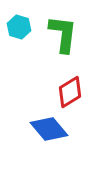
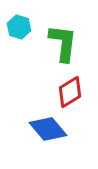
green L-shape: moved 9 px down
blue diamond: moved 1 px left
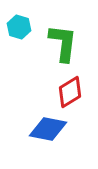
blue diamond: rotated 39 degrees counterclockwise
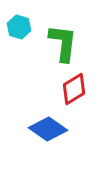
red diamond: moved 4 px right, 3 px up
blue diamond: rotated 24 degrees clockwise
